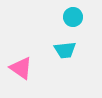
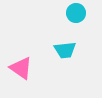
cyan circle: moved 3 px right, 4 px up
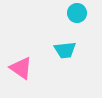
cyan circle: moved 1 px right
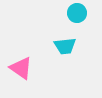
cyan trapezoid: moved 4 px up
